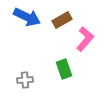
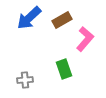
blue arrow: moved 2 px right, 1 px down; rotated 112 degrees clockwise
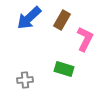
brown rectangle: rotated 30 degrees counterclockwise
pink L-shape: rotated 15 degrees counterclockwise
green rectangle: rotated 54 degrees counterclockwise
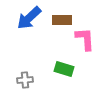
brown rectangle: rotated 60 degrees clockwise
pink L-shape: rotated 30 degrees counterclockwise
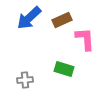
brown rectangle: rotated 24 degrees counterclockwise
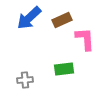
green rectangle: rotated 24 degrees counterclockwise
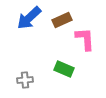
green rectangle: rotated 30 degrees clockwise
